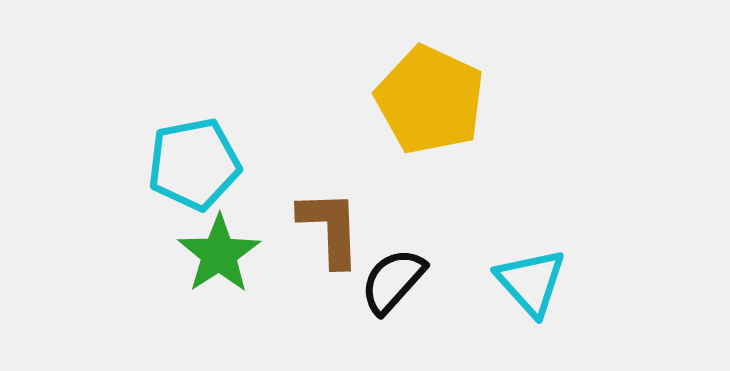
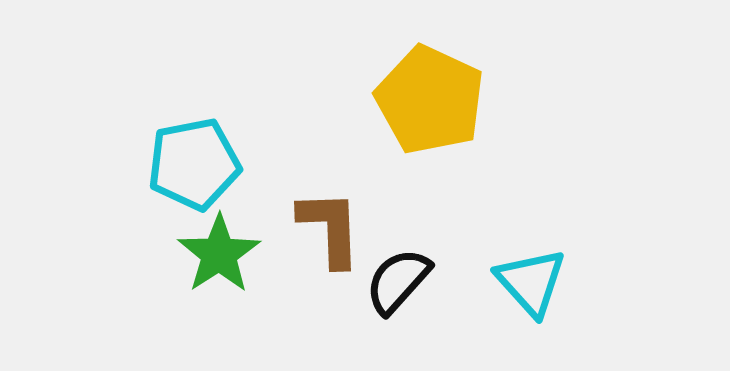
black semicircle: moved 5 px right
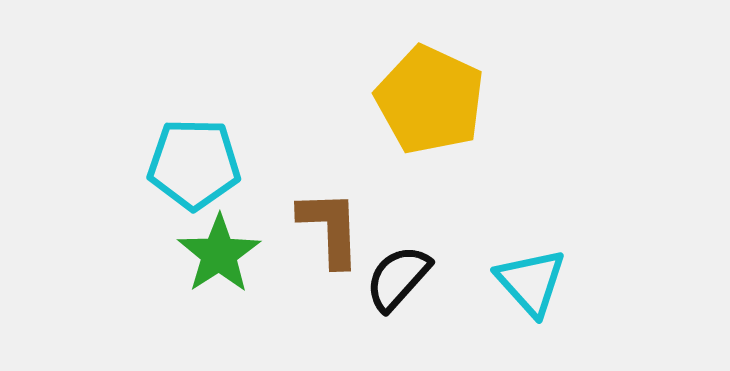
cyan pentagon: rotated 12 degrees clockwise
black semicircle: moved 3 px up
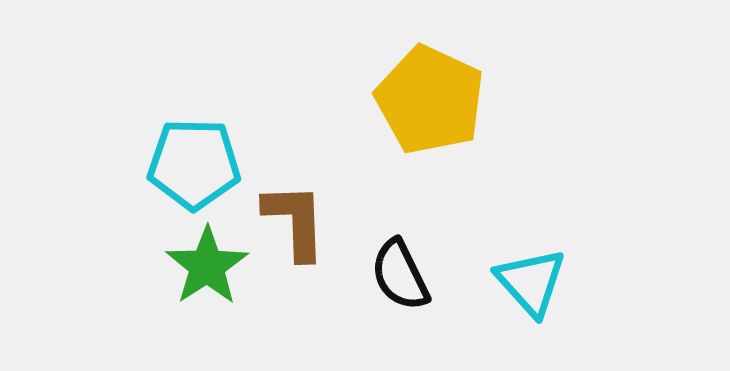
brown L-shape: moved 35 px left, 7 px up
green star: moved 12 px left, 12 px down
black semicircle: moved 2 px right, 3 px up; rotated 68 degrees counterclockwise
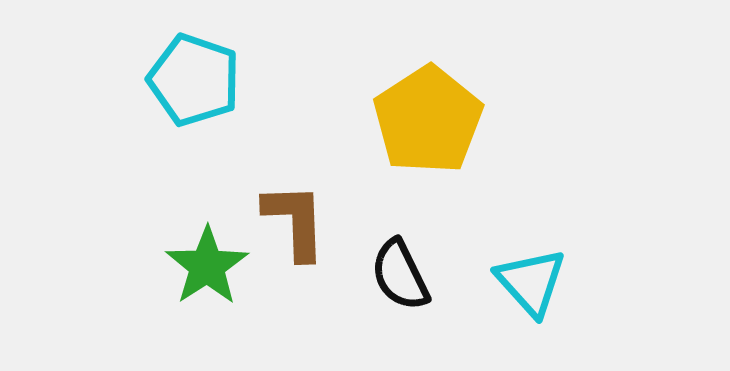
yellow pentagon: moved 2 px left, 20 px down; rotated 14 degrees clockwise
cyan pentagon: moved 84 px up; rotated 18 degrees clockwise
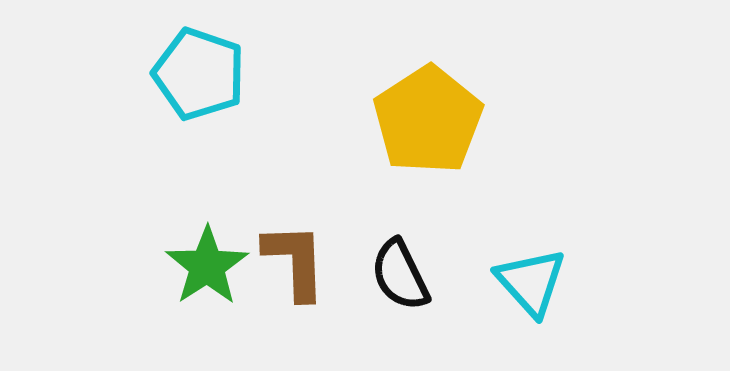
cyan pentagon: moved 5 px right, 6 px up
brown L-shape: moved 40 px down
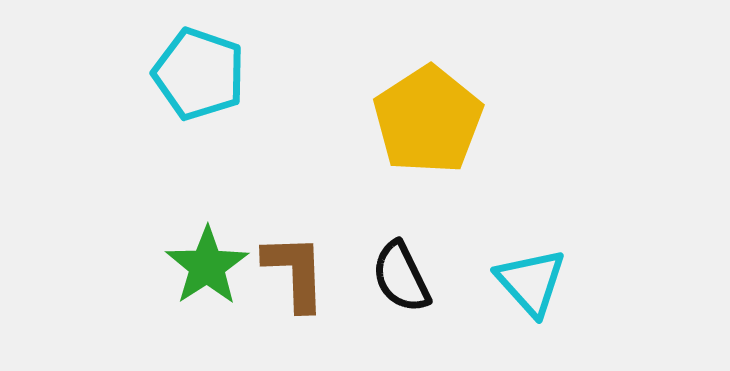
brown L-shape: moved 11 px down
black semicircle: moved 1 px right, 2 px down
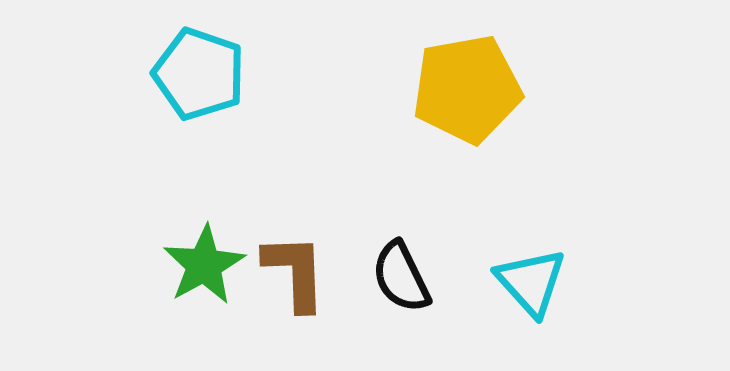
yellow pentagon: moved 39 px right, 31 px up; rotated 23 degrees clockwise
green star: moved 3 px left, 1 px up; rotated 4 degrees clockwise
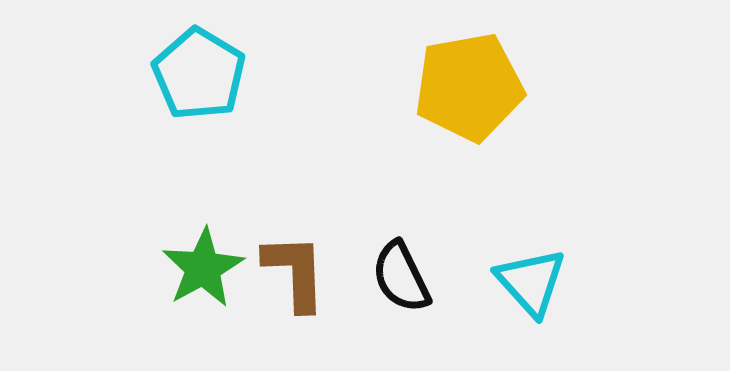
cyan pentagon: rotated 12 degrees clockwise
yellow pentagon: moved 2 px right, 2 px up
green star: moved 1 px left, 3 px down
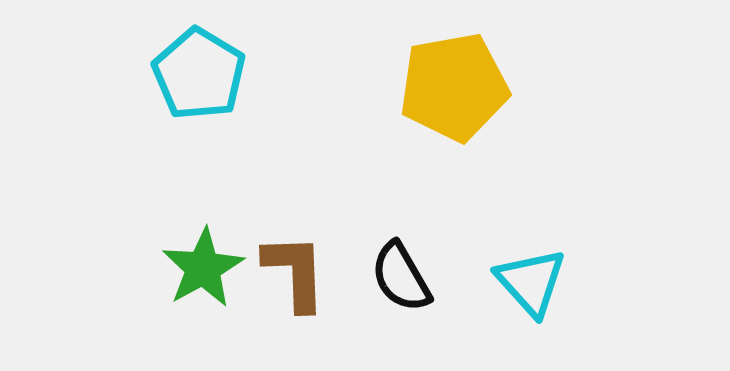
yellow pentagon: moved 15 px left
black semicircle: rotated 4 degrees counterclockwise
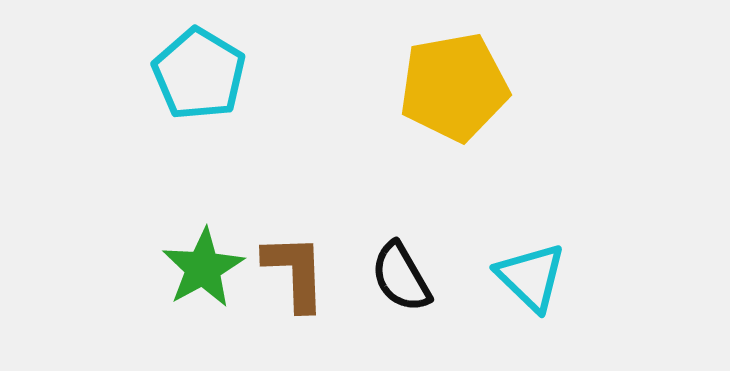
cyan triangle: moved 5 px up; rotated 4 degrees counterclockwise
